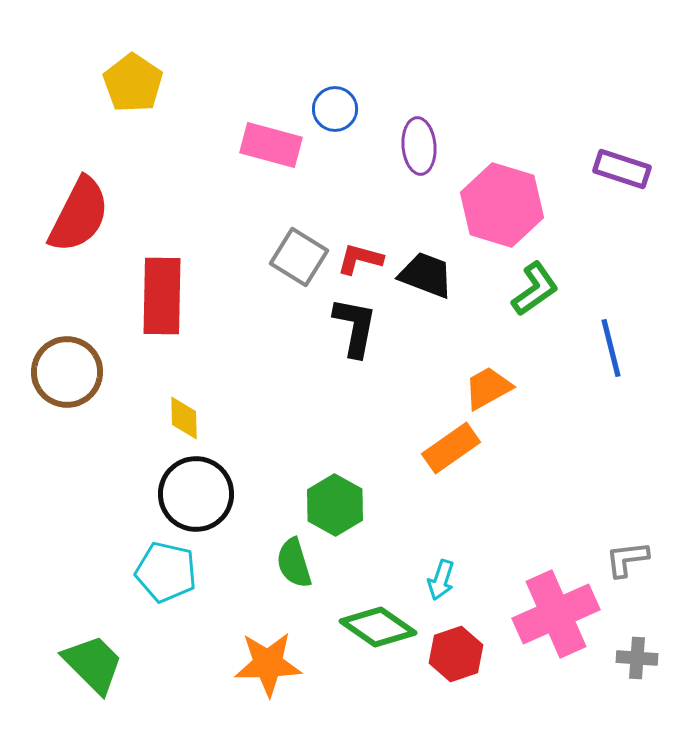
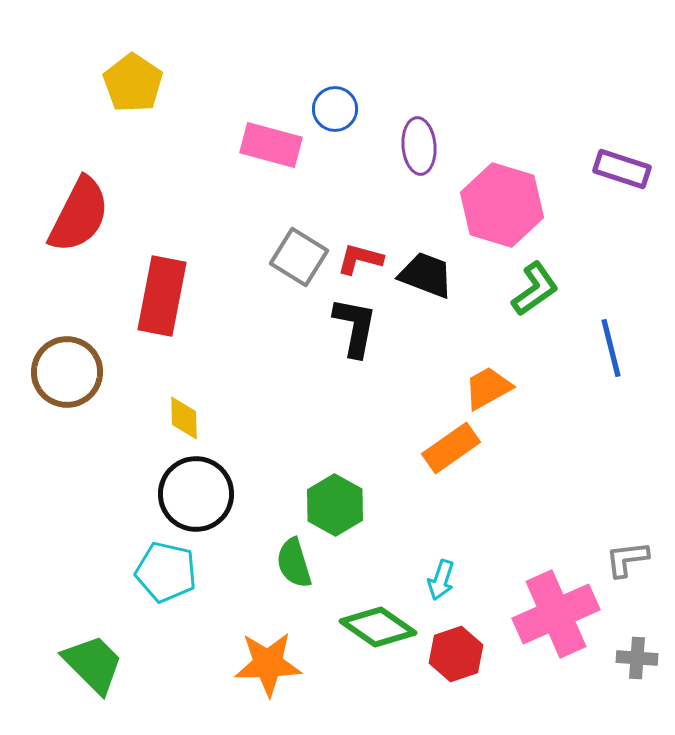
red rectangle: rotated 10 degrees clockwise
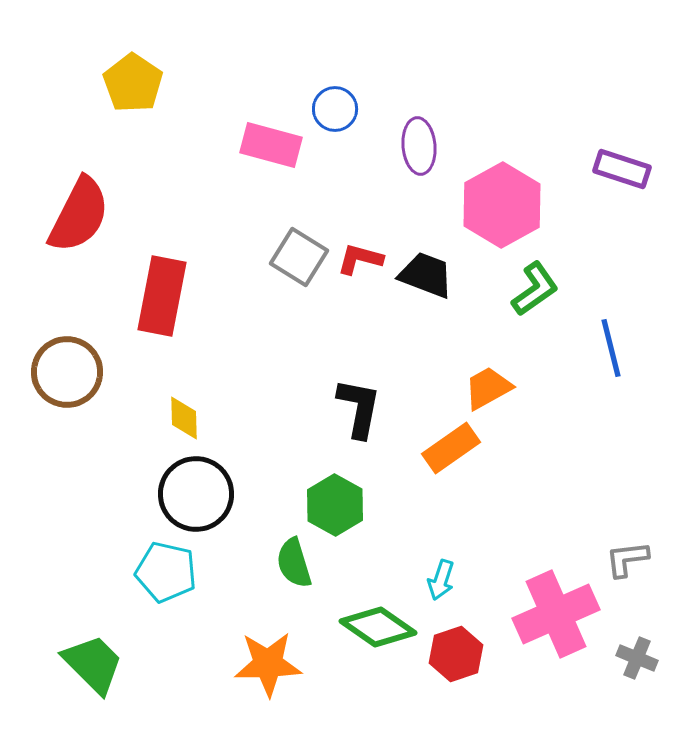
pink hexagon: rotated 14 degrees clockwise
black L-shape: moved 4 px right, 81 px down
gray cross: rotated 18 degrees clockwise
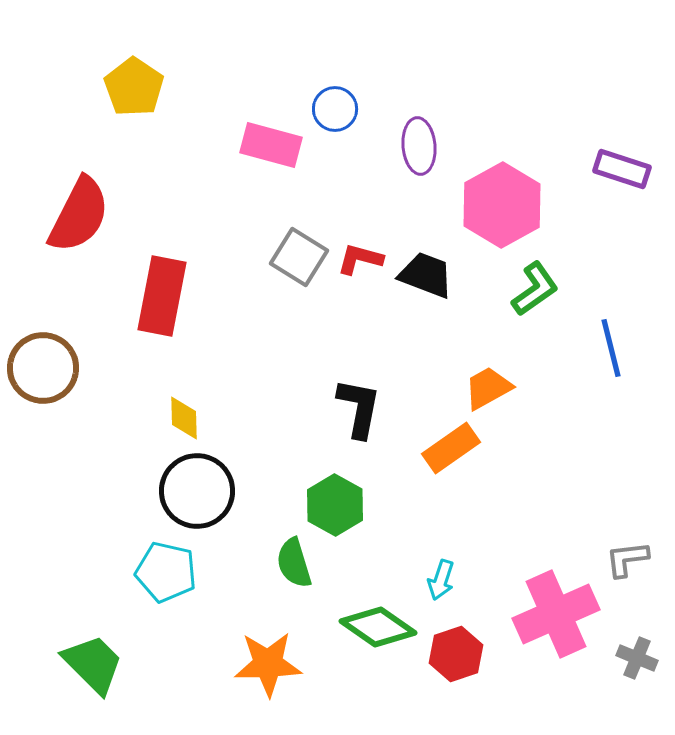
yellow pentagon: moved 1 px right, 4 px down
brown circle: moved 24 px left, 4 px up
black circle: moved 1 px right, 3 px up
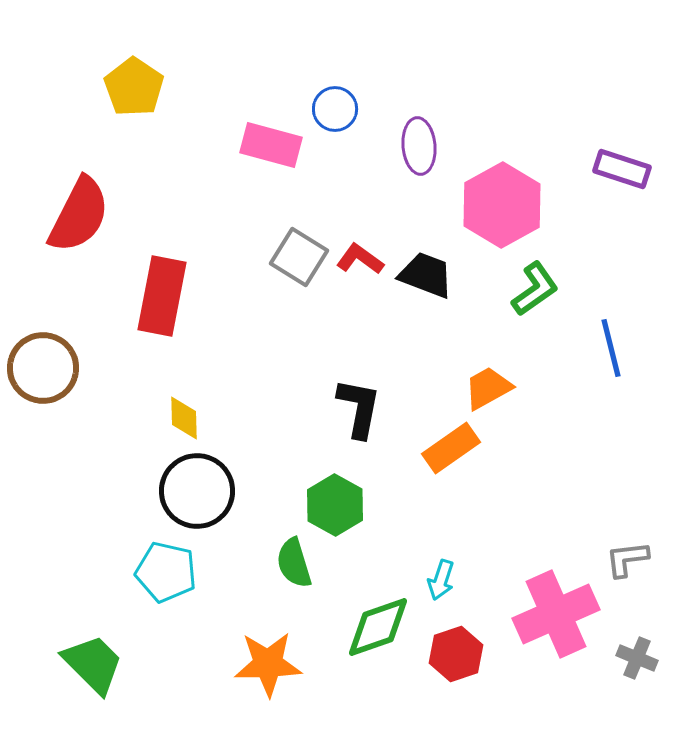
red L-shape: rotated 21 degrees clockwise
green diamond: rotated 54 degrees counterclockwise
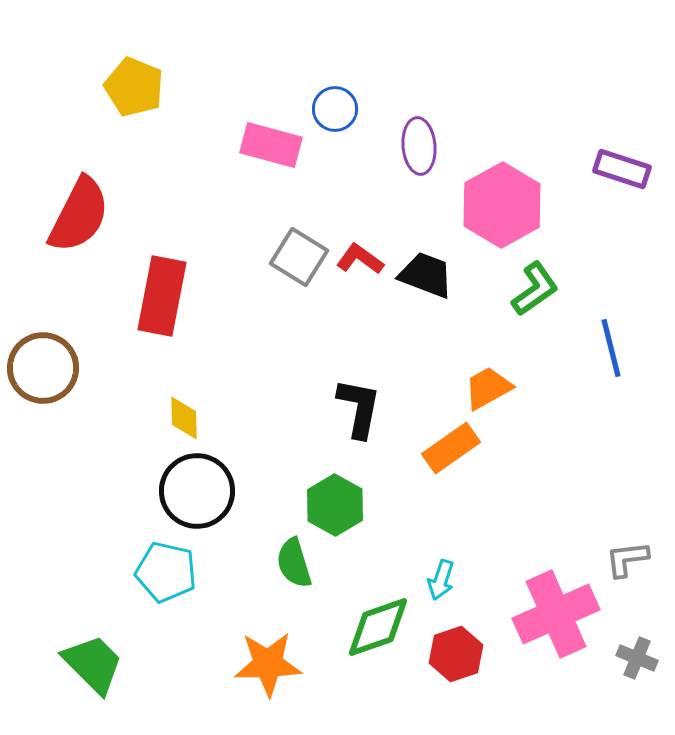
yellow pentagon: rotated 12 degrees counterclockwise
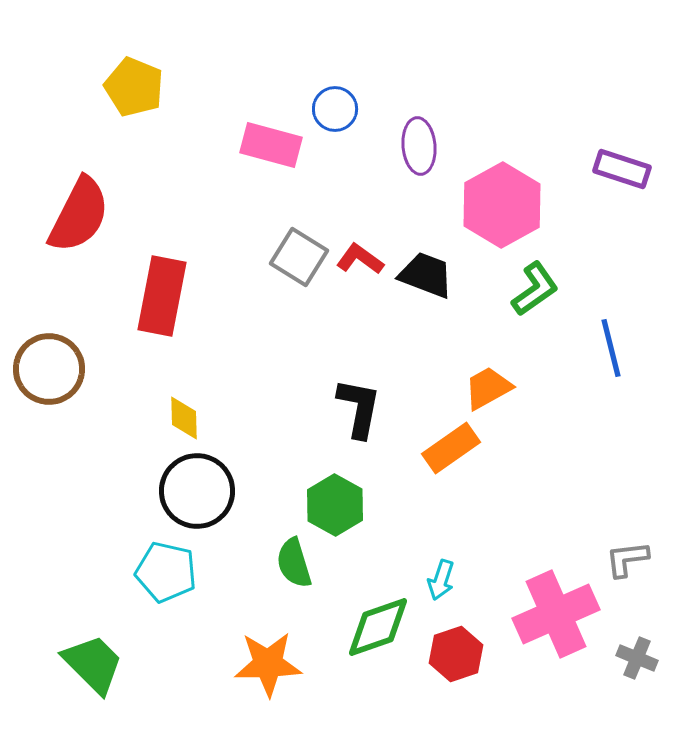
brown circle: moved 6 px right, 1 px down
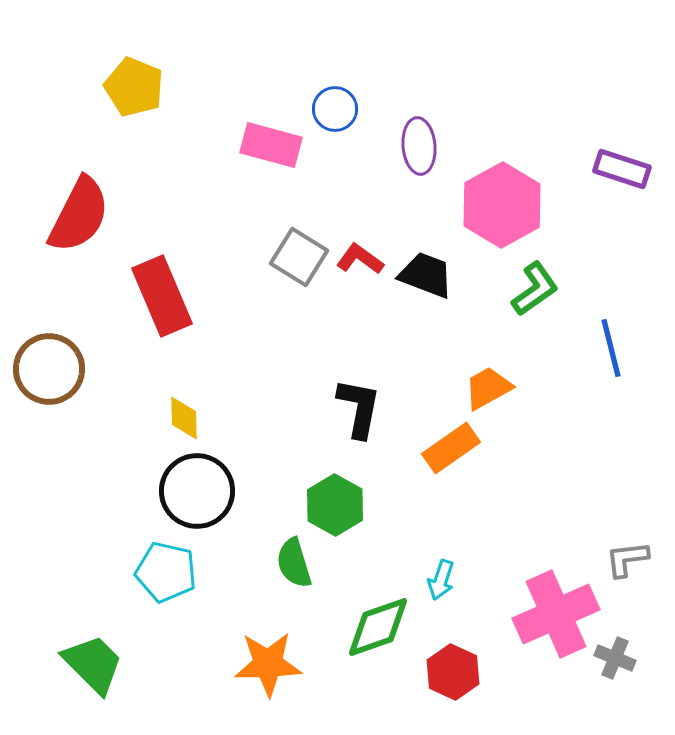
red rectangle: rotated 34 degrees counterclockwise
red hexagon: moved 3 px left, 18 px down; rotated 16 degrees counterclockwise
gray cross: moved 22 px left
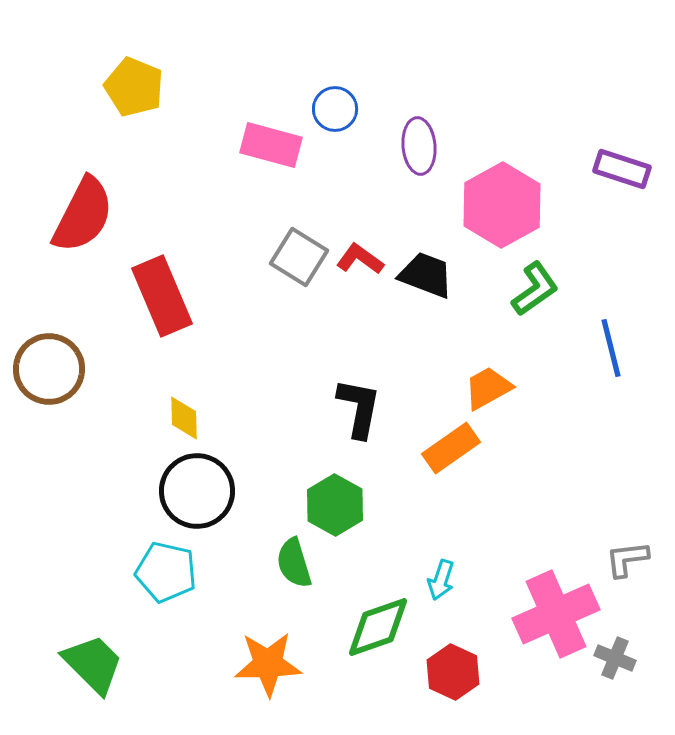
red semicircle: moved 4 px right
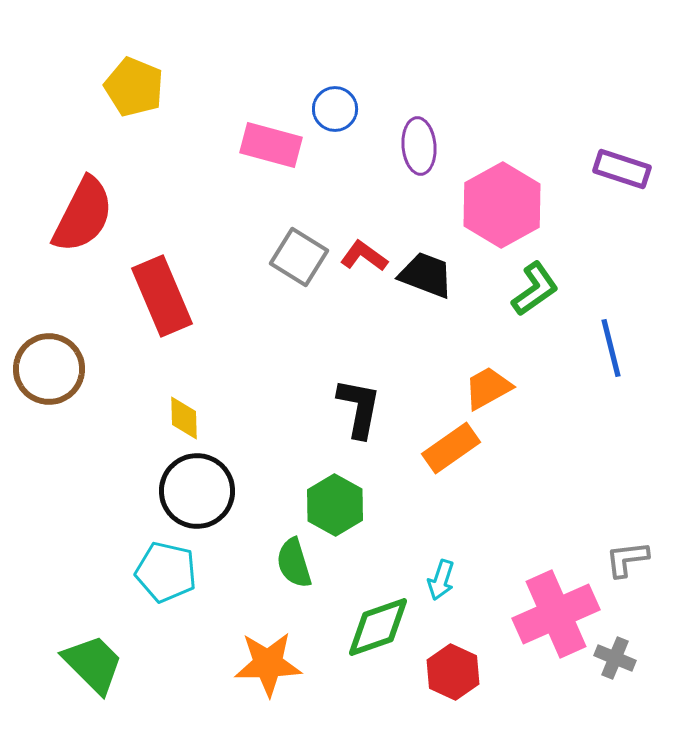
red L-shape: moved 4 px right, 3 px up
